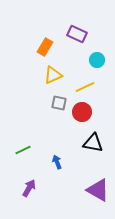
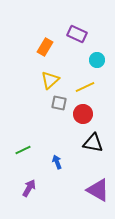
yellow triangle: moved 3 px left, 5 px down; rotated 18 degrees counterclockwise
red circle: moved 1 px right, 2 px down
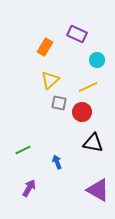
yellow line: moved 3 px right
red circle: moved 1 px left, 2 px up
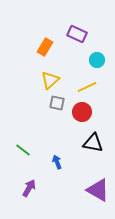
yellow line: moved 1 px left
gray square: moved 2 px left
green line: rotated 63 degrees clockwise
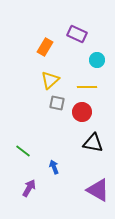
yellow line: rotated 24 degrees clockwise
green line: moved 1 px down
blue arrow: moved 3 px left, 5 px down
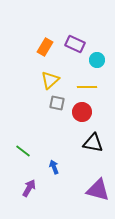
purple rectangle: moved 2 px left, 10 px down
purple triangle: rotated 15 degrees counterclockwise
